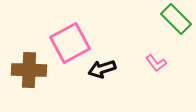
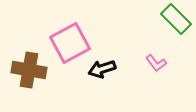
brown cross: rotated 8 degrees clockwise
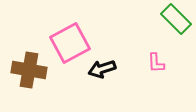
pink L-shape: rotated 35 degrees clockwise
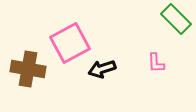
brown cross: moved 1 px left, 1 px up
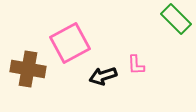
pink L-shape: moved 20 px left, 2 px down
black arrow: moved 1 px right, 7 px down
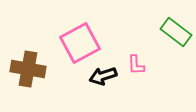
green rectangle: moved 13 px down; rotated 8 degrees counterclockwise
pink square: moved 10 px right
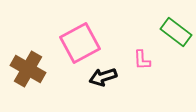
pink L-shape: moved 6 px right, 5 px up
brown cross: rotated 20 degrees clockwise
black arrow: moved 1 px down
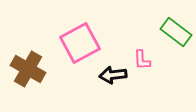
black arrow: moved 10 px right, 2 px up; rotated 12 degrees clockwise
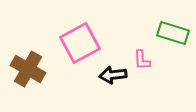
green rectangle: moved 3 px left, 1 px down; rotated 20 degrees counterclockwise
